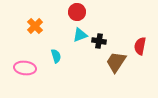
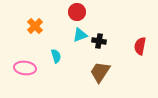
brown trapezoid: moved 16 px left, 10 px down
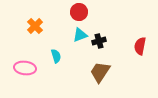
red circle: moved 2 px right
black cross: rotated 24 degrees counterclockwise
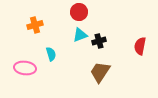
orange cross: moved 1 px up; rotated 28 degrees clockwise
cyan semicircle: moved 5 px left, 2 px up
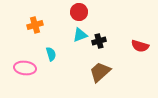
red semicircle: rotated 84 degrees counterclockwise
brown trapezoid: rotated 15 degrees clockwise
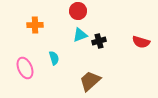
red circle: moved 1 px left, 1 px up
orange cross: rotated 14 degrees clockwise
red semicircle: moved 1 px right, 4 px up
cyan semicircle: moved 3 px right, 4 px down
pink ellipse: rotated 60 degrees clockwise
brown trapezoid: moved 10 px left, 9 px down
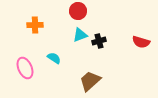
cyan semicircle: rotated 40 degrees counterclockwise
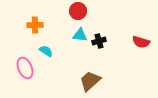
cyan triangle: rotated 28 degrees clockwise
cyan semicircle: moved 8 px left, 7 px up
